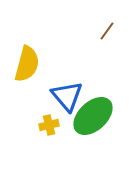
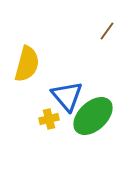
yellow cross: moved 6 px up
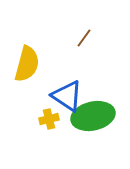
brown line: moved 23 px left, 7 px down
blue triangle: rotated 16 degrees counterclockwise
green ellipse: rotated 30 degrees clockwise
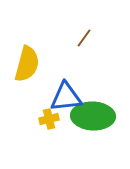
blue triangle: moved 1 px left, 1 px down; rotated 40 degrees counterclockwise
green ellipse: rotated 15 degrees clockwise
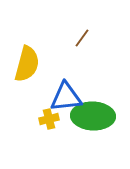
brown line: moved 2 px left
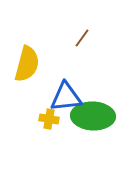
yellow cross: rotated 24 degrees clockwise
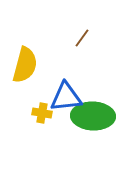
yellow semicircle: moved 2 px left, 1 px down
yellow cross: moved 7 px left, 6 px up
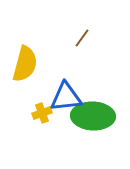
yellow semicircle: moved 1 px up
yellow cross: rotated 30 degrees counterclockwise
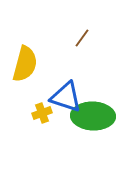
blue triangle: rotated 24 degrees clockwise
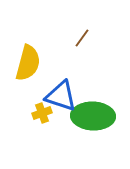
yellow semicircle: moved 3 px right, 1 px up
blue triangle: moved 5 px left, 1 px up
